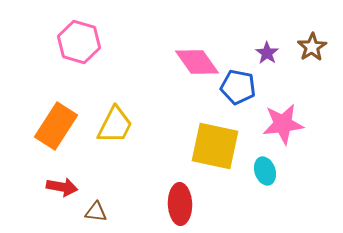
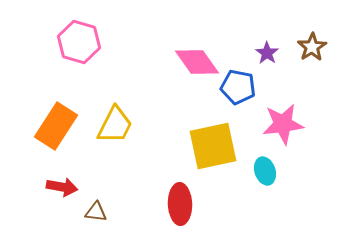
yellow square: moved 2 px left; rotated 24 degrees counterclockwise
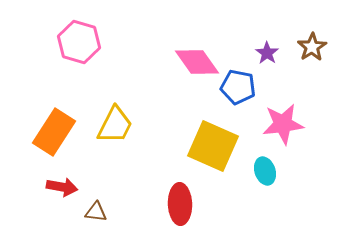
orange rectangle: moved 2 px left, 6 px down
yellow square: rotated 36 degrees clockwise
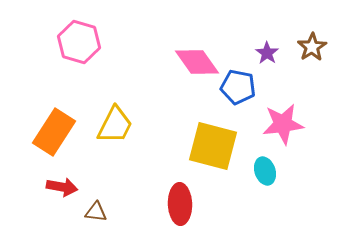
yellow square: rotated 9 degrees counterclockwise
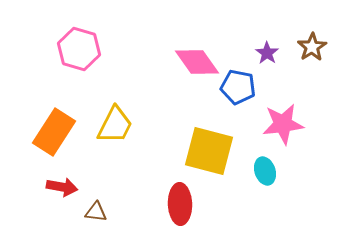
pink hexagon: moved 7 px down
yellow square: moved 4 px left, 5 px down
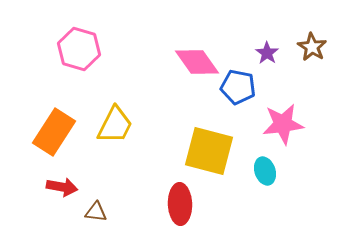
brown star: rotated 8 degrees counterclockwise
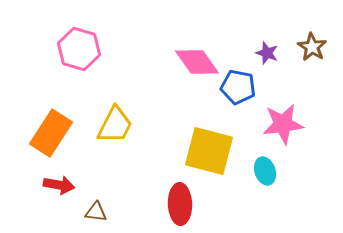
purple star: rotated 15 degrees counterclockwise
orange rectangle: moved 3 px left, 1 px down
red arrow: moved 3 px left, 2 px up
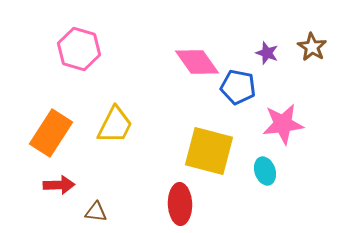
red arrow: rotated 12 degrees counterclockwise
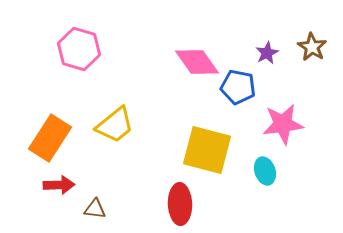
purple star: rotated 25 degrees clockwise
yellow trapezoid: rotated 24 degrees clockwise
orange rectangle: moved 1 px left, 5 px down
yellow square: moved 2 px left, 1 px up
brown triangle: moved 1 px left, 3 px up
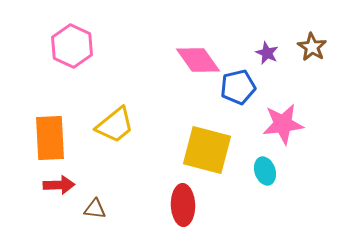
pink hexagon: moved 7 px left, 3 px up; rotated 9 degrees clockwise
purple star: rotated 20 degrees counterclockwise
pink diamond: moved 1 px right, 2 px up
blue pentagon: rotated 24 degrees counterclockwise
orange rectangle: rotated 36 degrees counterclockwise
red ellipse: moved 3 px right, 1 px down
